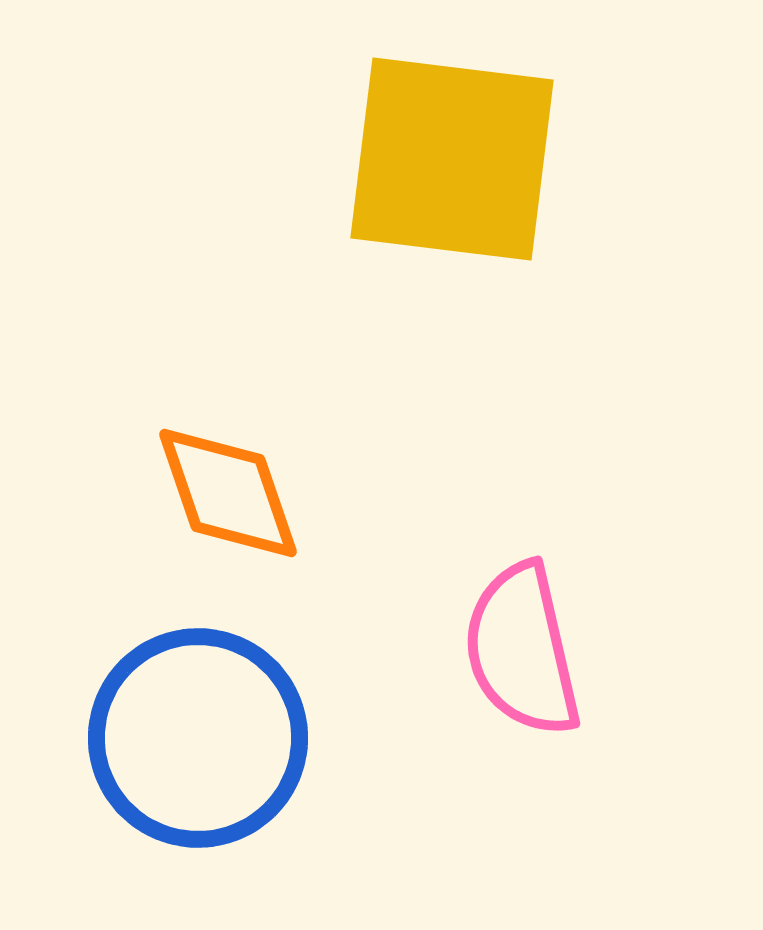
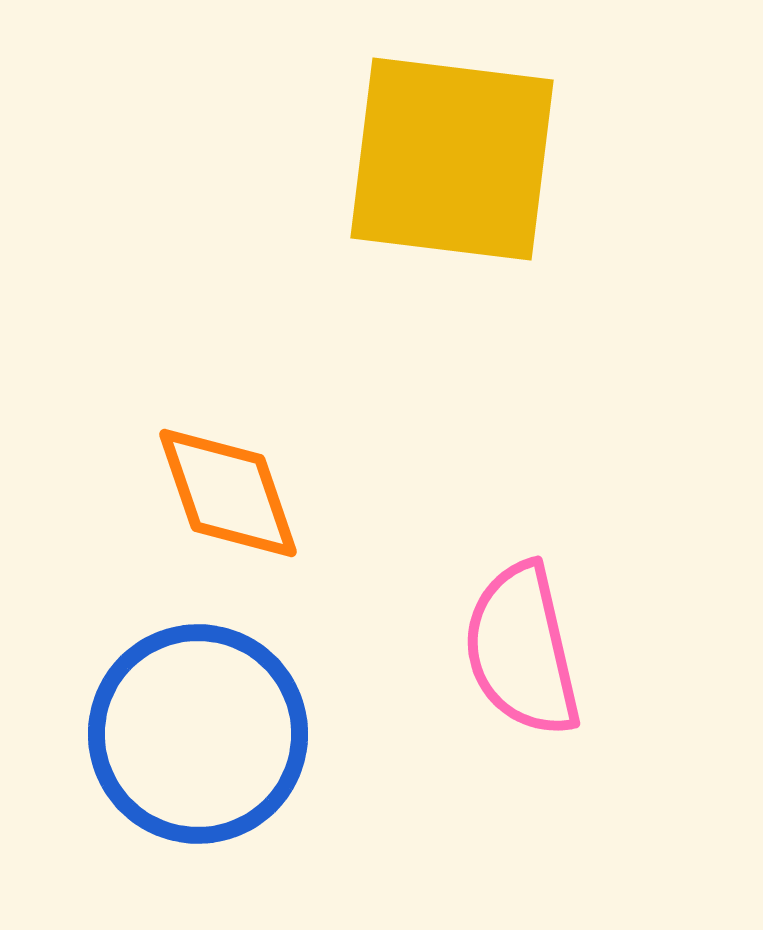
blue circle: moved 4 px up
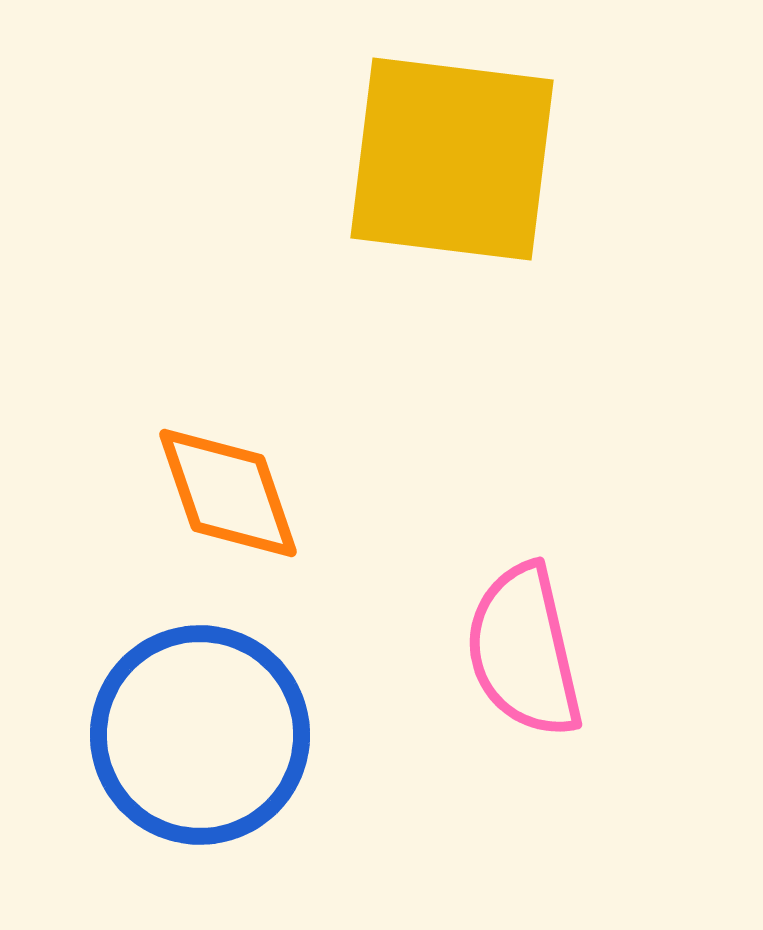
pink semicircle: moved 2 px right, 1 px down
blue circle: moved 2 px right, 1 px down
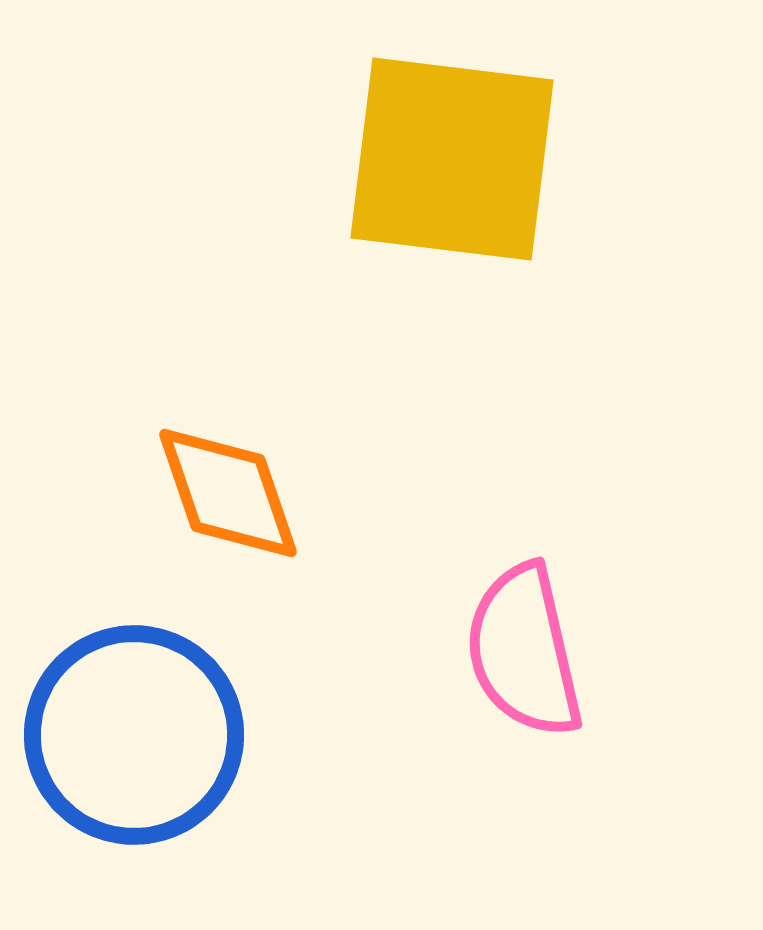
blue circle: moved 66 px left
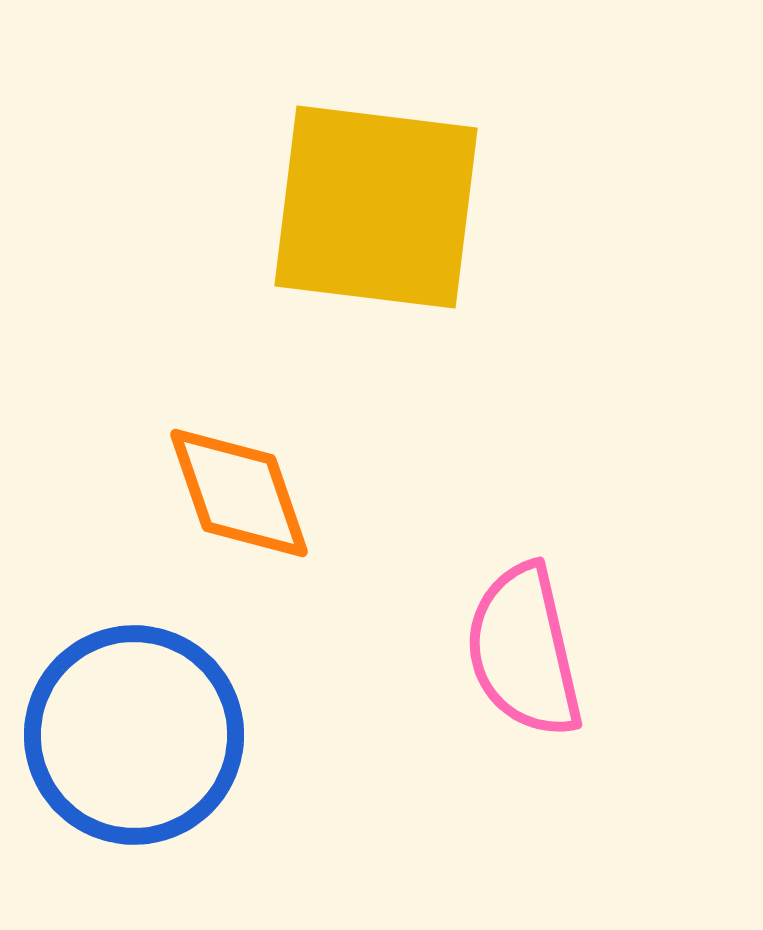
yellow square: moved 76 px left, 48 px down
orange diamond: moved 11 px right
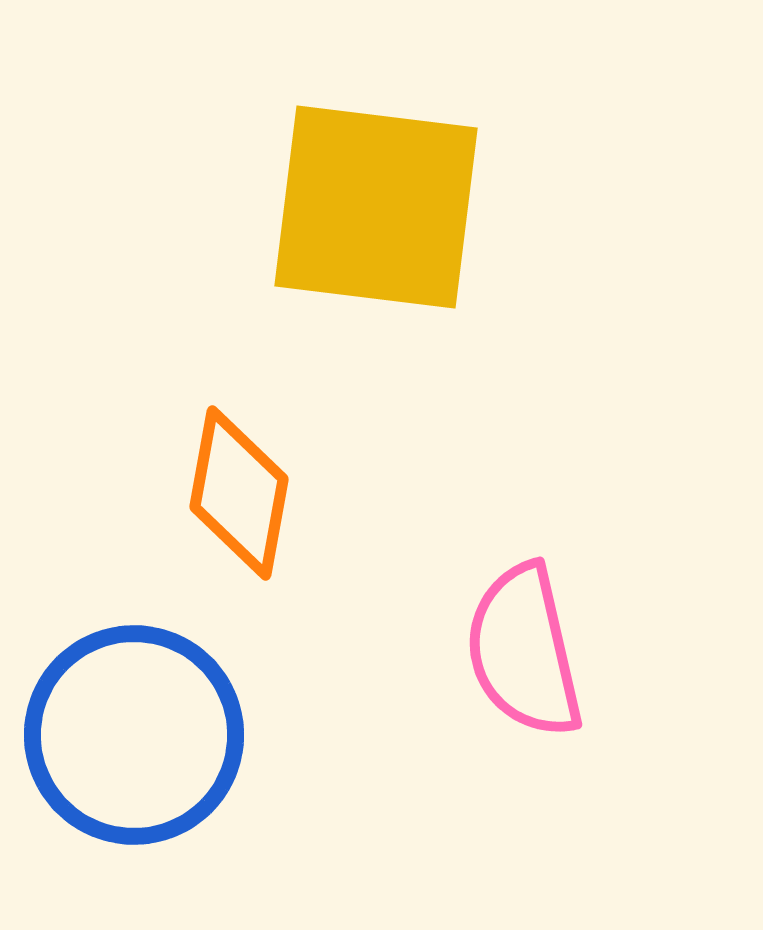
orange diamond: rotated 29 degrees clockwise
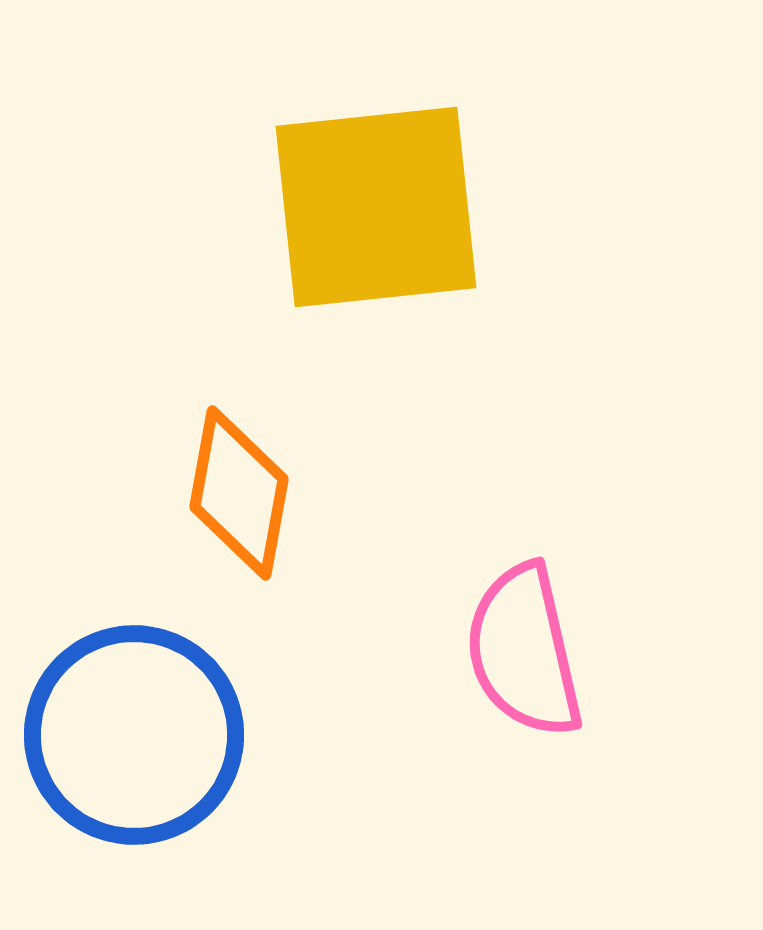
yellow square: rotated 13 degrees counterclockwise
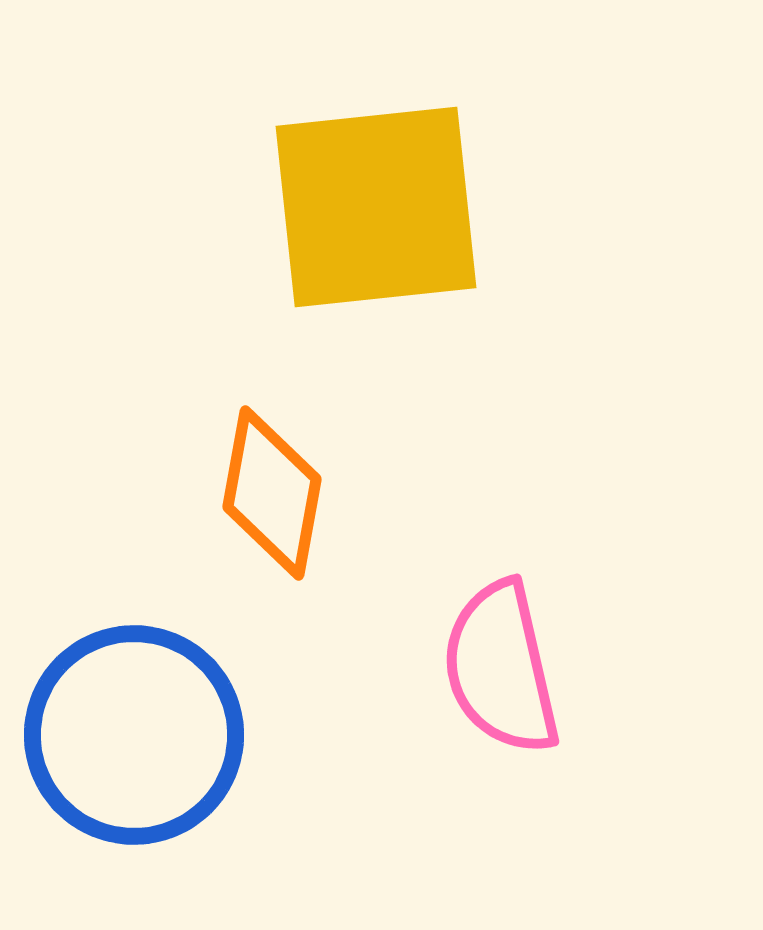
orange diamond: moved 33 px right
pink semicircle: moved 23 px left, 17 px down
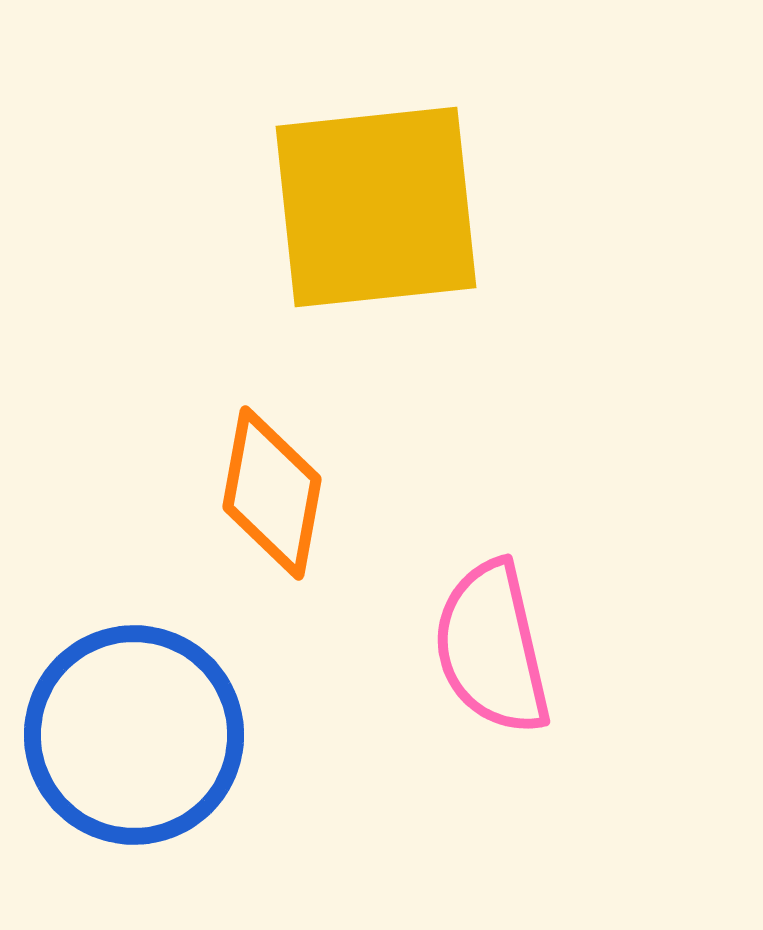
pink semicircle: moved 9 px left, 20 px up
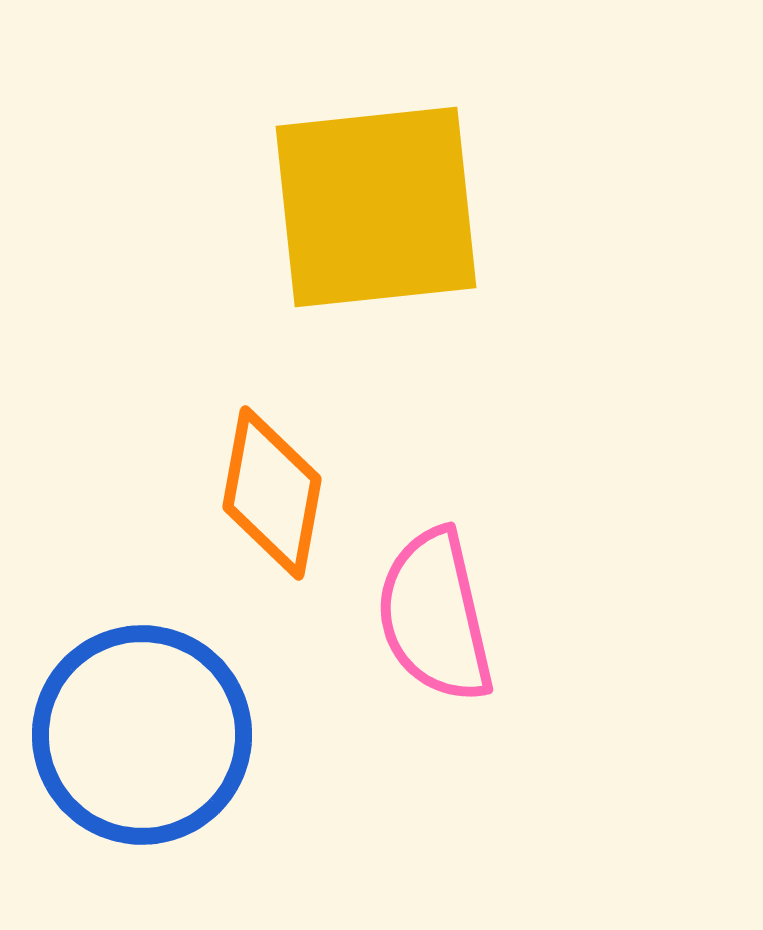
pink semicircle: moved 57 px left, 32 px up
blue circle: moved 8 px right
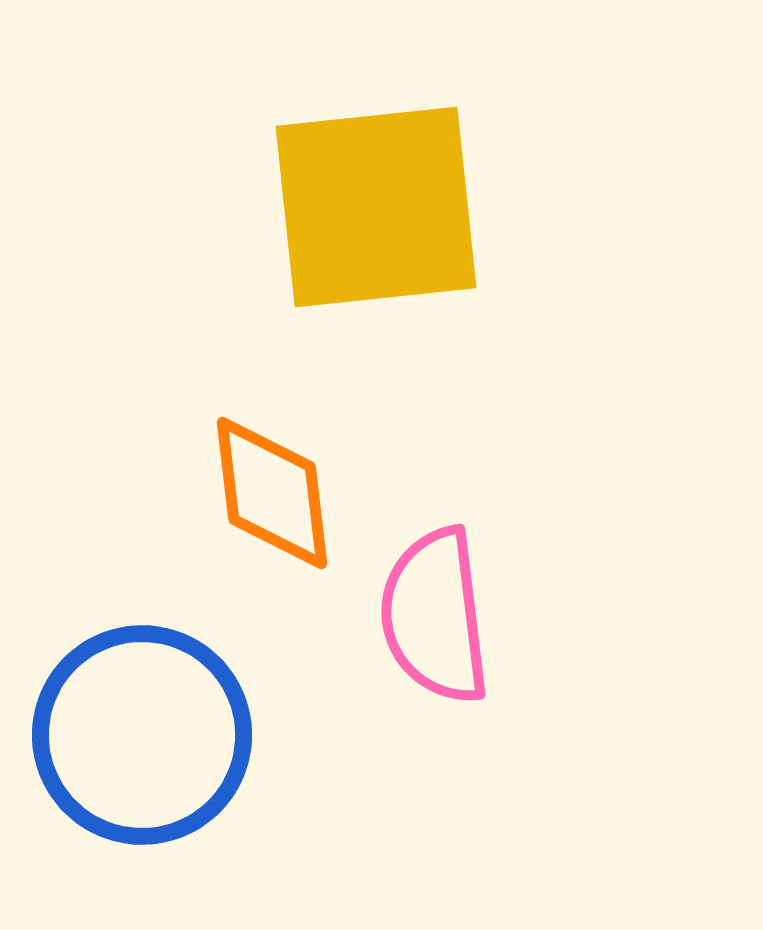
orange diamond: rotated 17 degrees counterclockwise
pink semicircle: rotated 6 degrees clockwise
